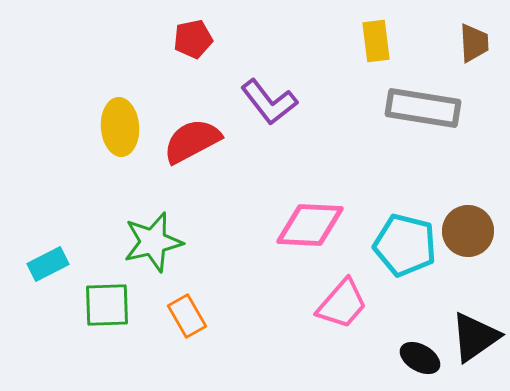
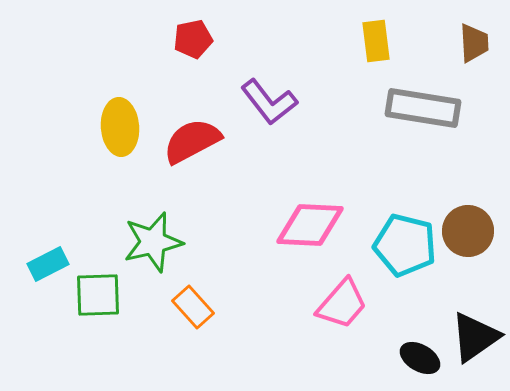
green square: moved 9 px left, 10 px up
orange rectangle: moved 6 px right, 9 px up; rotated 12 degrees counterclockwise
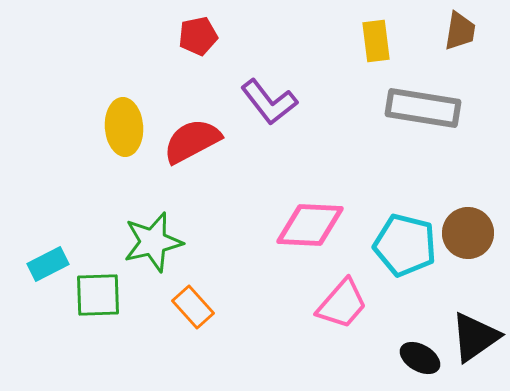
red pentagon: moved 5 px right, 3 px up
brown trapezoid: moved 14 px left, 12 px up; rotated 12 degrees clockwise
yellow ellipse: moved 4 px right
brown circle: moved 2 px down
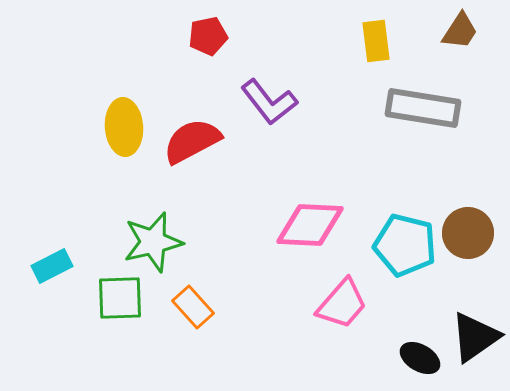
brown trapezoid: rotated 24 degrees clockwise
red pentagon: moved 10 px right
cyan rectangle: moved 4 px right, 2 px down
green square: moved 22 px right, 3 px down
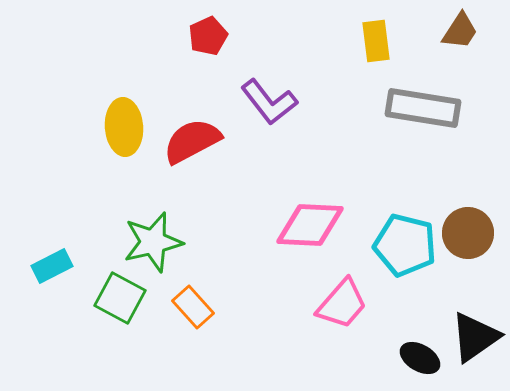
red pentagon: rotated 12 degrees counterclockwise
green square: rotated 30 degrees clockwise
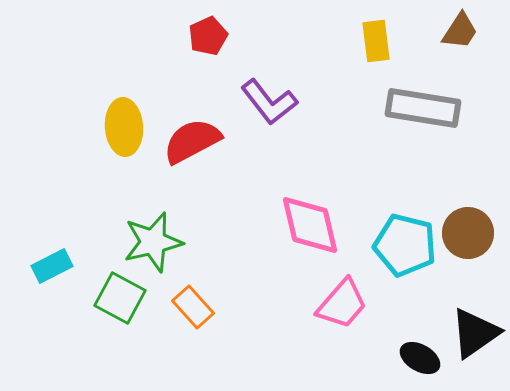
pink diamond: rotated 74 degrees clockwise
black triangle: moved 4 px up
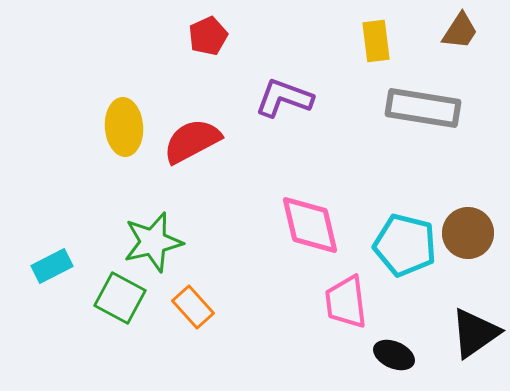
purple L-shape: moved 15 px right, 4 px up; rotated 148 degrees clockwise
pink trapezoid: moved 4 px right, 2 px up; rotated 132 degrees clockwise
black ellipse: moved 26 px left, 3 px up; rotated 6 degrees counterclockwise
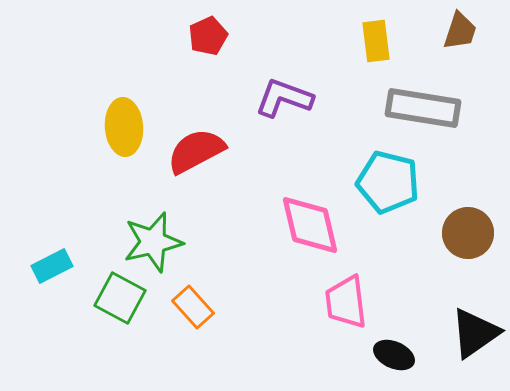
brown trapezoid: rotated 15 degrees counterclockwise
red semicircle: moved 4 px right, 10 px down
cyan pentagon: moved 17 px left, 63 px up
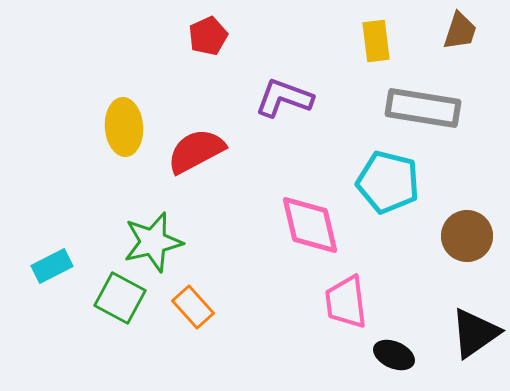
brown circle: moved 1 px left, 3 px down
